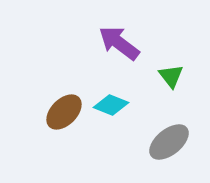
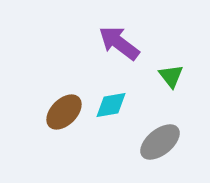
cyan diamond: rotated 32 degrees counterclockwise
gray ellipse: moved 9 px left
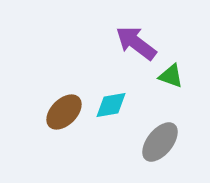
purple arrow: moved 17 px right
green triangle: rotated 32 degrees counterclockwise
gray ellipse: rotated 12 degrees counterclockwise
